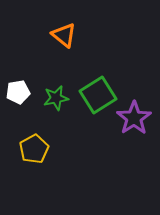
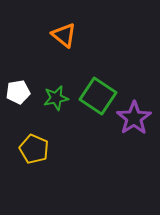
green square: moved 1 px down; rotated 24 degrees counterclockwise
yellow pentagon: rotated 20 degrees counterclockwise
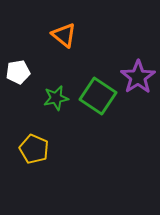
white pentagon: moved 20 px up
purple star: moved 4 px right, 41 px up
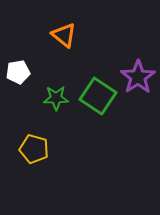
green star: rotated 10 degrees clockwise
yellow pentagon: rotated 8 degrees counterclockwise
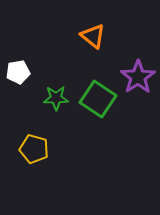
orange triangle: moved 29 px right, 1 px down
green square: moved 3 px down
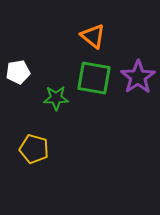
green square: moved 4 px left, 21 px up; rotated 24 degrees counterclockwise
